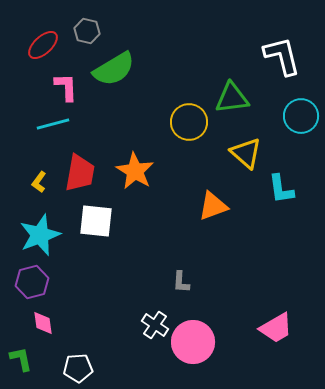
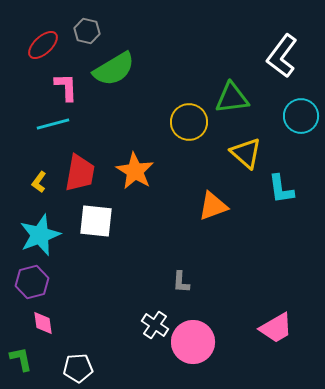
white L-shape: rotated 129 degrees counterclockwise
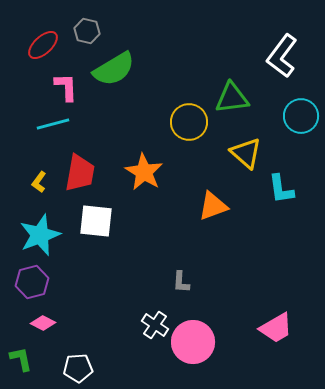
orange star: moved 9 px right, 1 px down
pink diamond: rotated 55 degrees counterclockwise
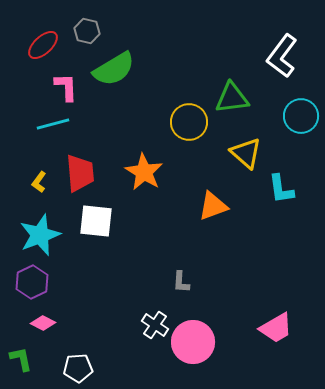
red trapezoid: rotated 15 degrees counterclockwise
purple hexagon: rotated 12 degrees counterclockwise
